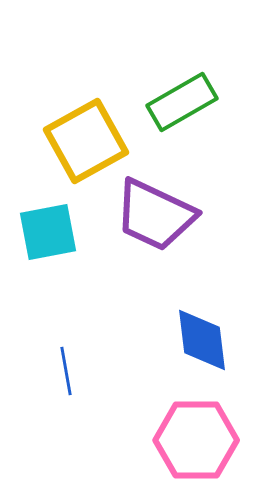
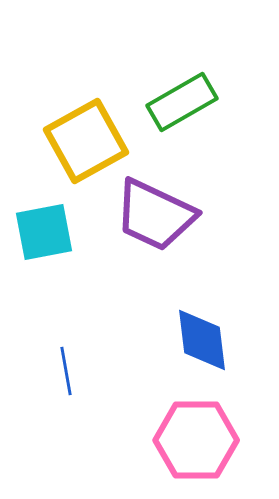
cyan square: moved 4 px left
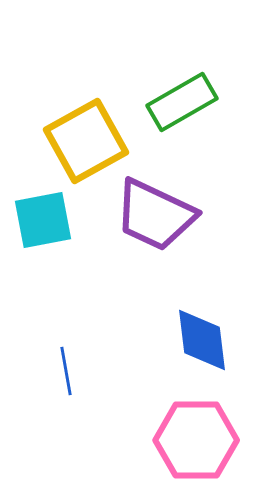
cyan square: moved 1 px left, 12 px up
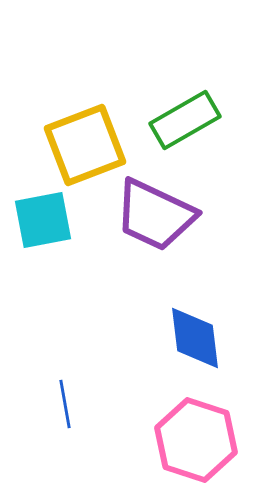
green rectangle: moved 3 px right, 18 px down
yellow square: moved 1 px left, 4 px down; rotated 8 degrees clockwise
blue diamond: moved 7 px left, 2 px up
blue line: moved 1 px left, 33 px down
pink hexagon: rotated 18 degrees clockwise
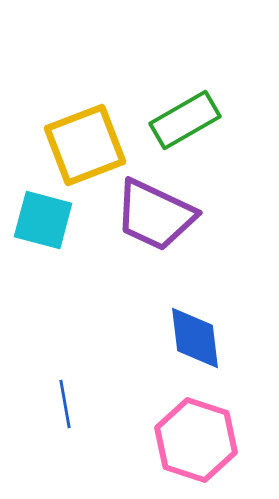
cyan square: rotated 26 degrees clockwise
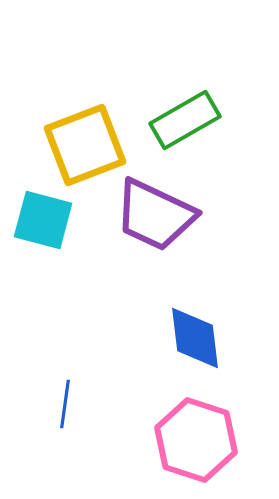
blue line: rotated 18 degrees clockwise
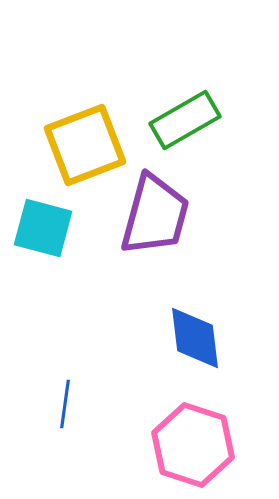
purple trapezoid: rotated 100 degrees counterclockwise
cyan square: moved 8 px down
pink hexagon: moved 3 px left, 5 px down
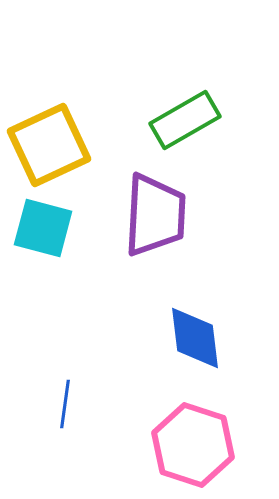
yellow square: moved 36 px left; rotated 4 degrees counterclockwise
purple trapezoid: rotated 12 degrees counterclockwise
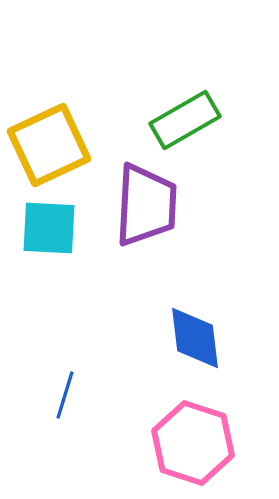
purple trapezoid: moved 9 px left, 10 px up
cyan square: moved 6 px right; rotated 12 degrees counterclockwise
blue line: moved 9 px up; rotated 9 degrees clockwise
pink hexagon: moved 2 px up
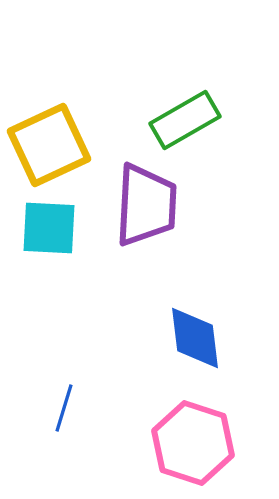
blue line: moved 1 px left, 13 px down
